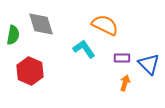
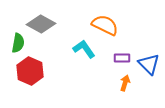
gray diamond: rotated 44 degrees counterclockwise
green semicircle: moved 5 px right, 8 px down
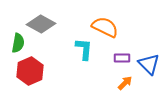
orange semicircle: moved 2 px down
cyan L-shape: rotated 40 degrees clockwise
red hexagon: rotated 12 degrees clockwise
orange arrow: rotated 28 degrees clockwise
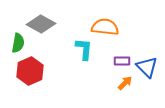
orange semicircle: rotated 20 degrees counterclockwise
purple rectangle: moved 3 px down
blue triangle: moved 2 px left, 3 px down
